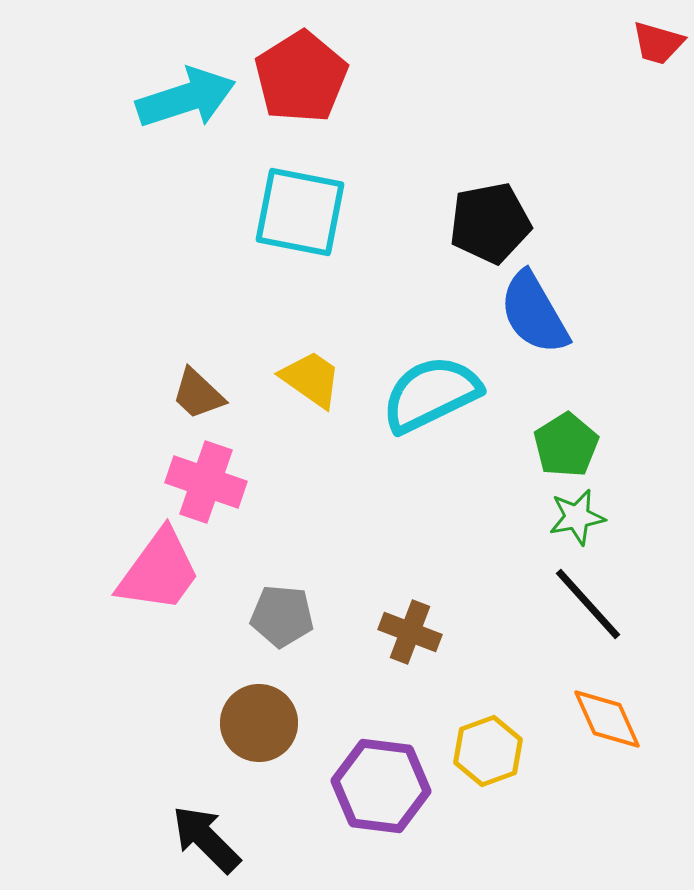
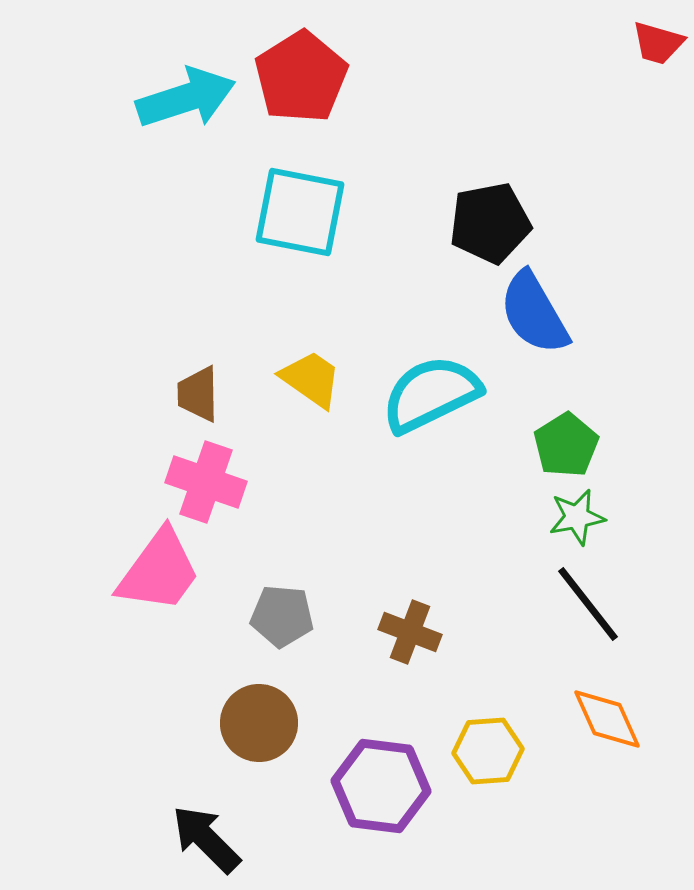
brown trapezoid: rotated 46 degrees clockwise
black line: rotated 4 degrees clockwise
yellow hexagon: rotated 16 degrees clockwise
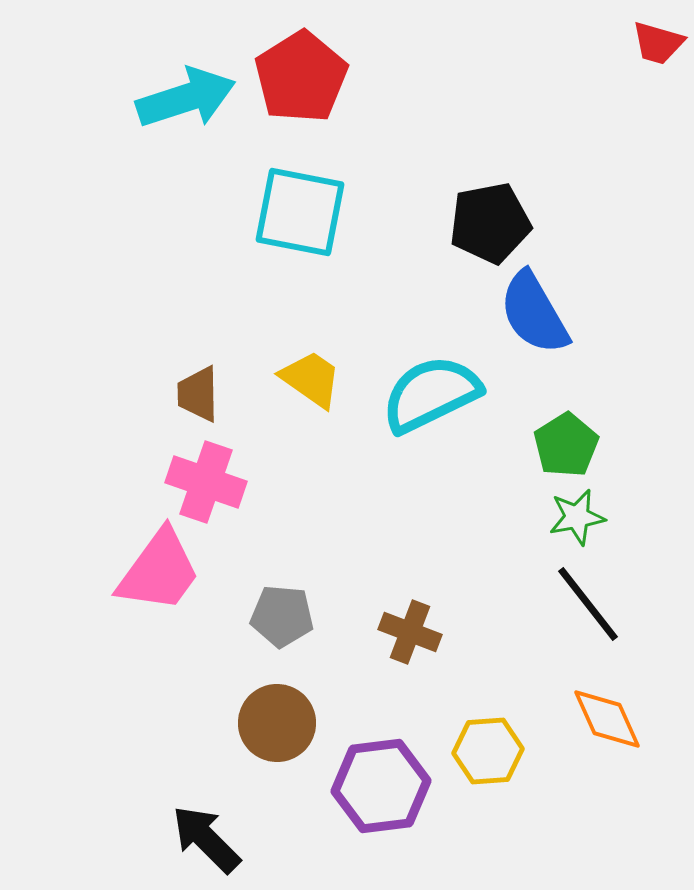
brown circle: moved 18 px right
purple hexagon: rotated 14 degrees counterclockwise
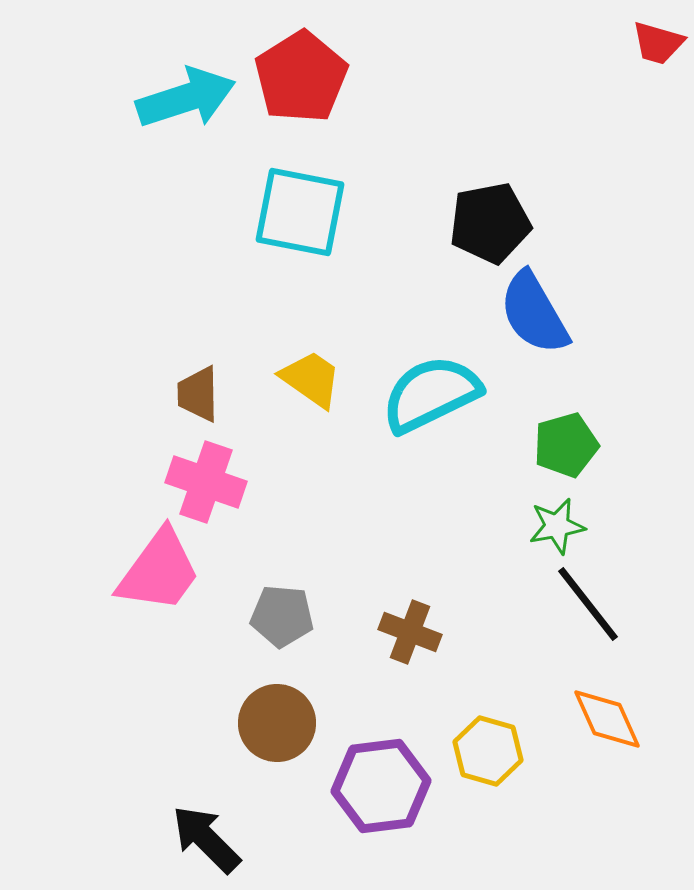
green pentagon: rotated 16 degrees clockwise
green star: moved 20 px left, 9 px down
yellow hexagon: rotated 20 degrees clockwise
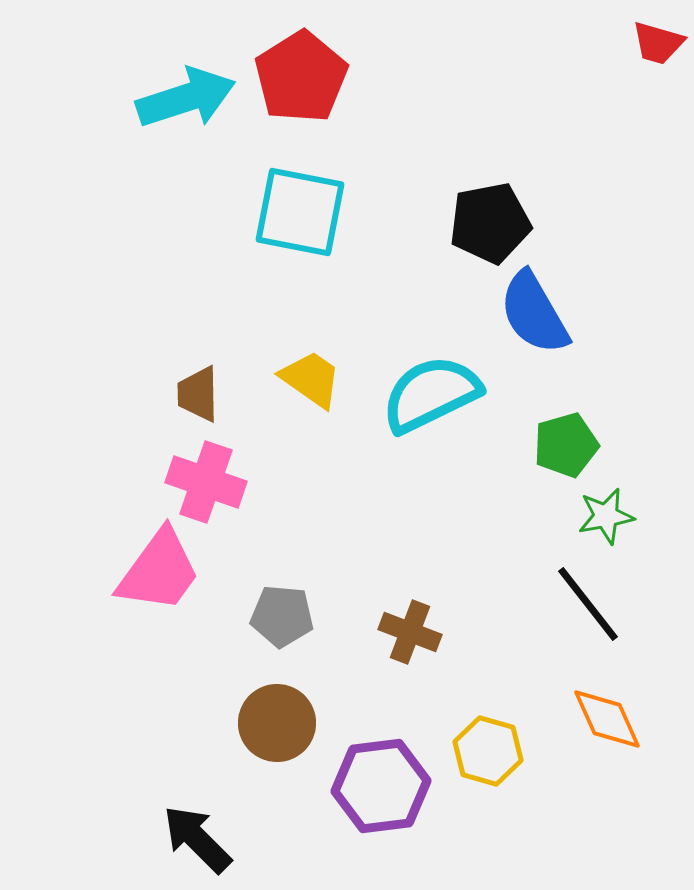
green star: moved 49 px right, 10 px up
black arrow: moved 9 px left
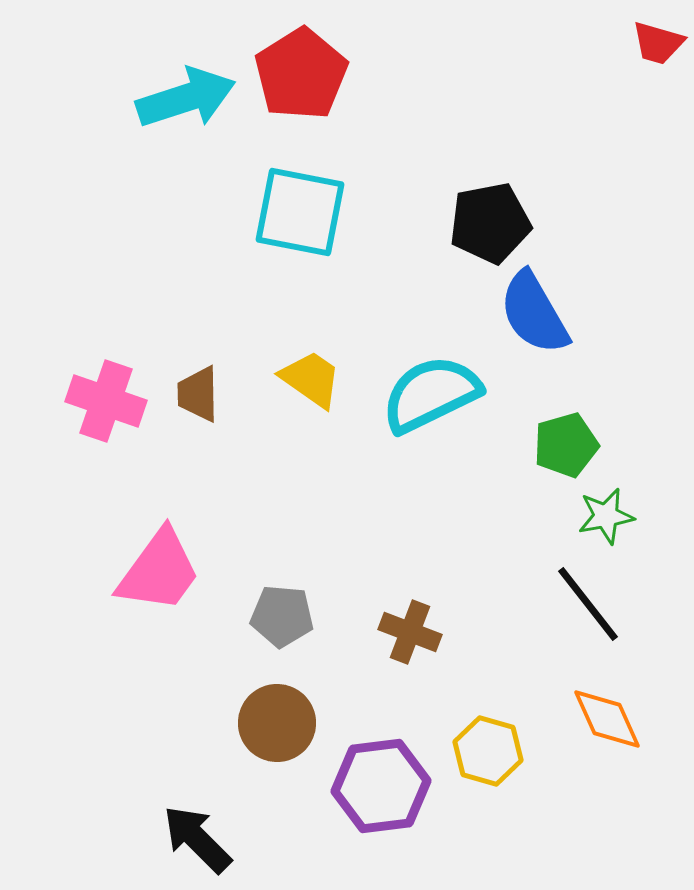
red pentagon: moved 3 px up
pink cross: moved 100 px left, 81 px up
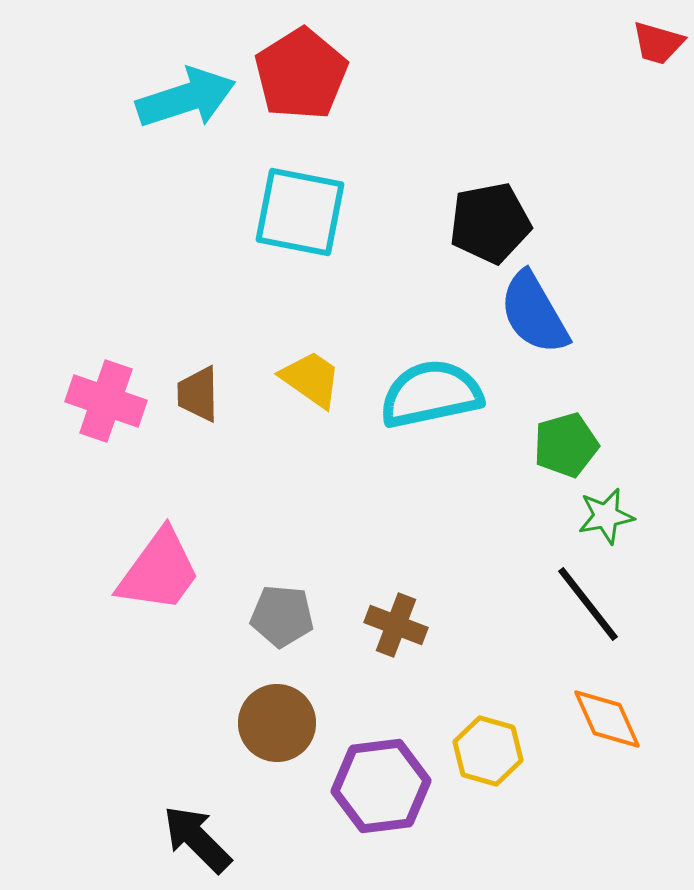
cyan semicircle: rotated 14 degrees clockwise
brown cross: moved 14 px left, 7 px up
